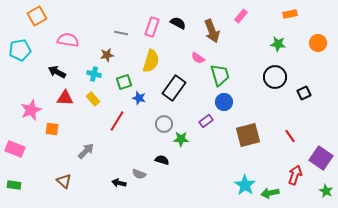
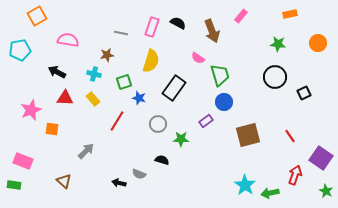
gray circle at (164, 124): moved 6 px left
pink rectangle at (15, 149): moved 8 px right, 12 px down
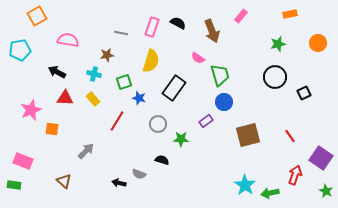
green star at (278, 44): rotated 21 degrees counterclockwise
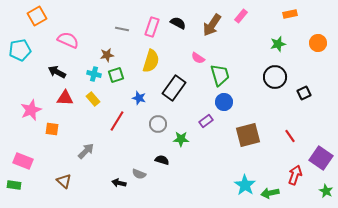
brown arrow at (212, 31): moved 6 px up; rotated 55 degrees clockwise
gray line at (121, 33): moved 1 px right, 4 px up
pink semicircle at (68, 40): rotated 15 degrees clockwise
green square at (124, 82): moved 8 px left, 7 px up
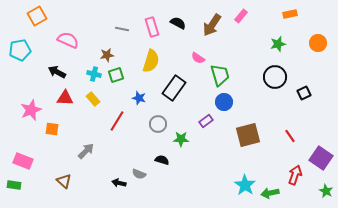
pink rectangle at (152, 27): rotated 36 degrees counterclockwise
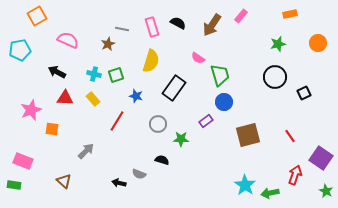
brown star at (107, 55): moved 1 px right, 11 px up; rotated 16 degrees counterclockwise
blue star at (139, 98): moved 3 px left, 2 px up
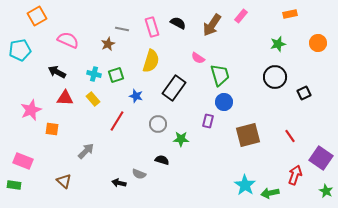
purple rectangle at (206, 121): moved 2 px right; rotated 40 degrees counterclockwise
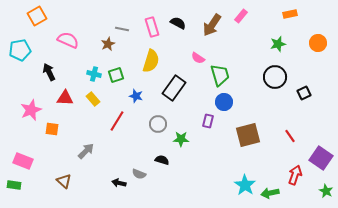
black arrow at (57, 72): moved 8 px left; rotated 36 degrees clockwise
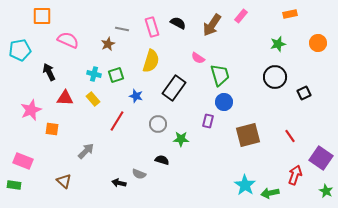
orange square at (37, 16): moved 5 px right; rotated 30 degrees clockwise
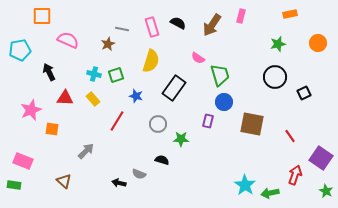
pink rectangle at (241, 16): rotated 24 degrees counterclockwise
brown square at (248, 135): moved 4 px right, 11 px up; rotated 25 degrees clockwise
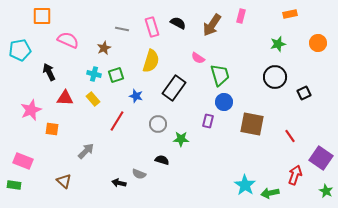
brown star at (108, 44): moved 4 px left, 4 px down
